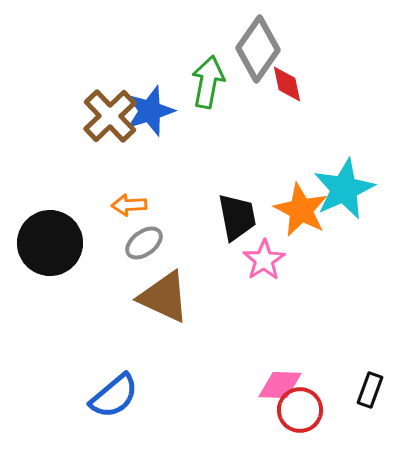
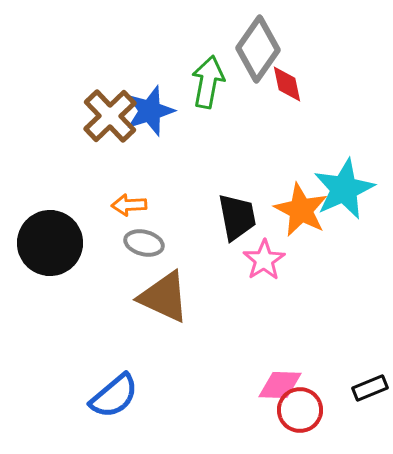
gray ellipse: rotated 51 degrees clockwise
black rectangle: moved 2 px up; rotated 48 degrees clockwise
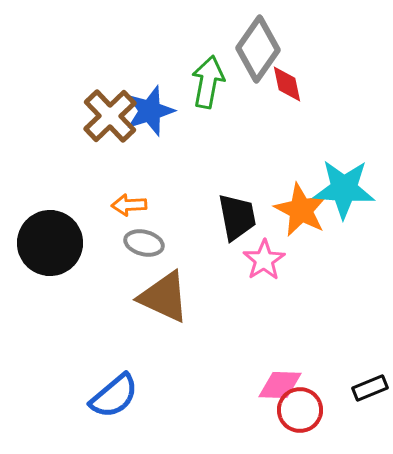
cyan star: rotated 28 degrees clockwise
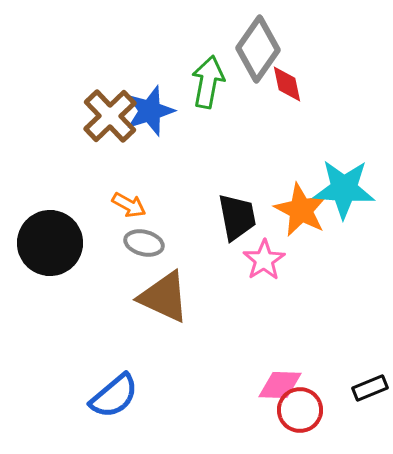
orange arrow: rotated 148 degrees counterclockwise
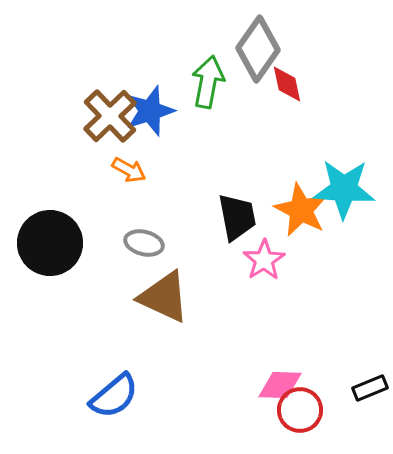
orange arrow: moved 35 px up
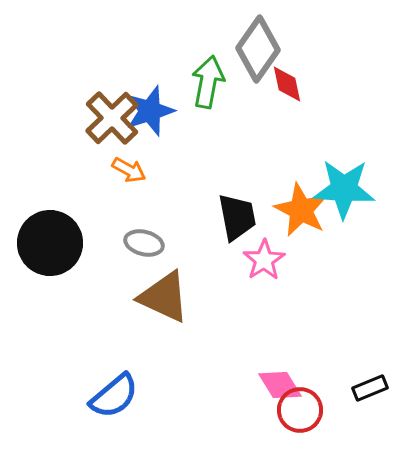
brown cross: moved 2 px right, 2 px down
pink diamond: rotated 57 degrees clockwise
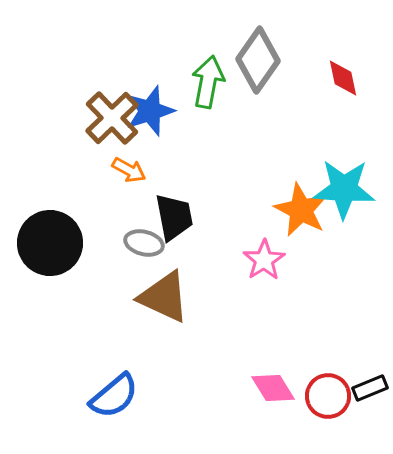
gray diamond: moved 11 px down
red diamond: moved 56 px right, 6 px up
black trapezoid: moved 63 px left
pink diamond: moved 7 px left, 3 px down
red circle: moved 28 px right, 14 px up
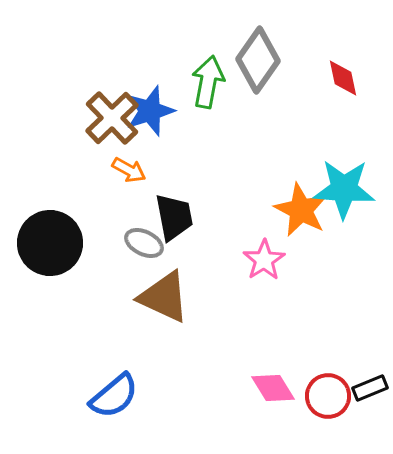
gray ellipse: rotated 12 degrees clockwise
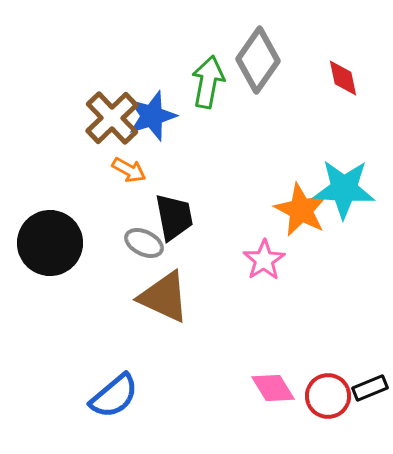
blue star: moved 2 px right, 5 px down
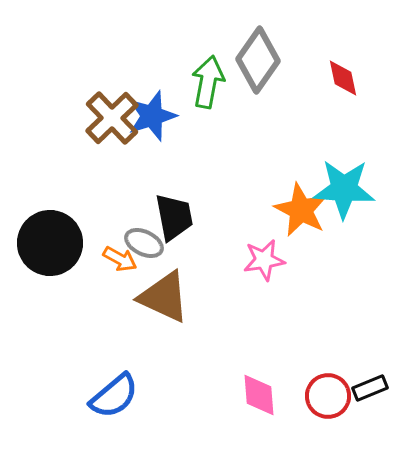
orange arrow: moved 9 px left, 89 px down
pink star: rotated 24 degrees clockwise
pink diamond: moved 14 px left, 7 px down; rotated 27 degrees clockwise
